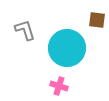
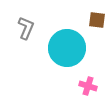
gray L-shape: moved 1 px right, 2 px up; rotated 40 degrees clockwise
pink cross: moved 29 px right
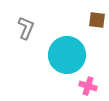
cyan circle: moved 7 px down
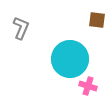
gray L-shape: moved 5 px left
cyan circle: moved 3 px right, 4 px down
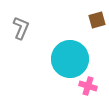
brown square: rotated 24 degrees counterclockwise
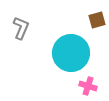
cyan circle: moved 1 px right, 6 px up
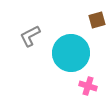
gray L-shape: moved 9 px right, 8 px down; rotated 140 degrees counterclockwise
